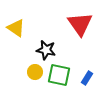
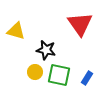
yellow triangle: moved 3 px down; rotated 18 degrees counterclockwise
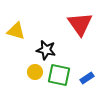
blue rectangle: rotated 24 degrees clockwise
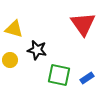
red triangle: moved 3 px right
yellow triangle: moved 2 px left, 2 px up
black star: moved 9 px left
yellow circle: moved 25 px left, 12 px up
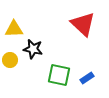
red triangle: rotated 12 degrees counterclockwise
yellow triangle: rotated 18 degrees counterclockwise
black star: moved 4 px left, 1 px up
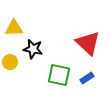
red triangle: moved 5 px right, 19 px down
yellow triangle: moved 1 px up
yellow circle: moved 2 px down
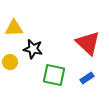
green square: moved 5 px left
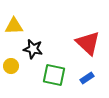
yellow triangle: moved 2 px up
yellow circle: moved 1 px right, 4 px down
